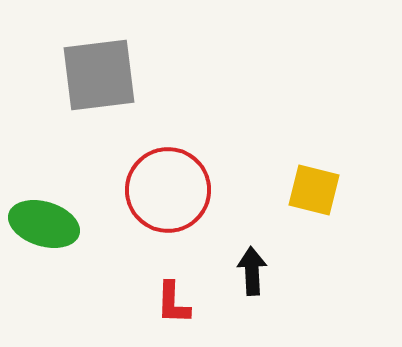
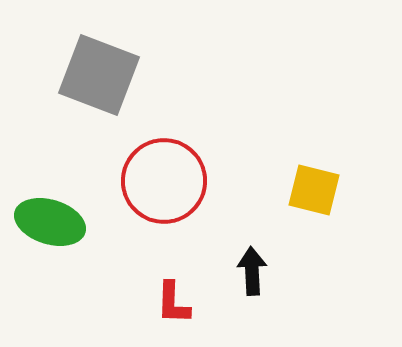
gray square: rotated 28 degrees clockwise
red circle: moved 4 px left, 9 px up
green ellipse: moved 6 px right, 2 px up
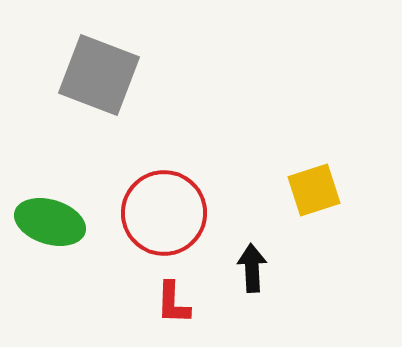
red circle: moved 32 px down
yellow square: rotated 32 degrees counterclockwise
black arrow: moved 3 px up
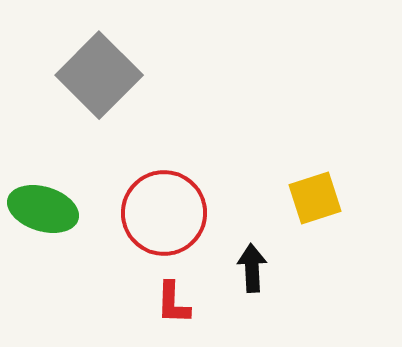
gray square: rotated 24 degrees clockwise
yellow square: moved 1 px right, 8 px down
green ellipse: moved 7 px left, 13 px up
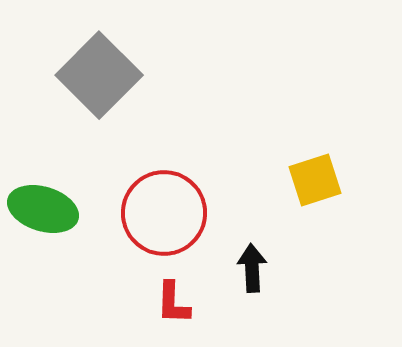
yellow square: moved 18 px up
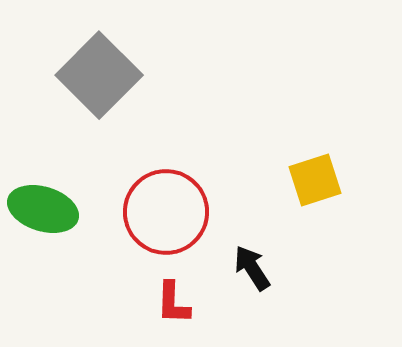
red circle: moved 2 px right, 1 px up
black arrow: rotated 30 degrees counterclockwise
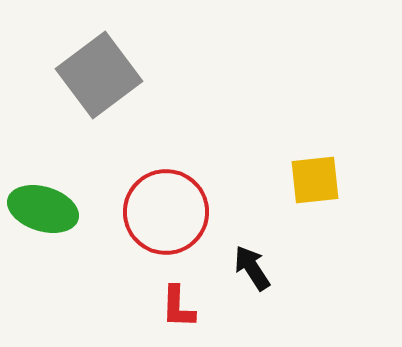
gray square: rotated 8 degrees clockwise
yellow square: rotated 12 degrees clockwise
red L-shape: moved 5 px right, 4 px down
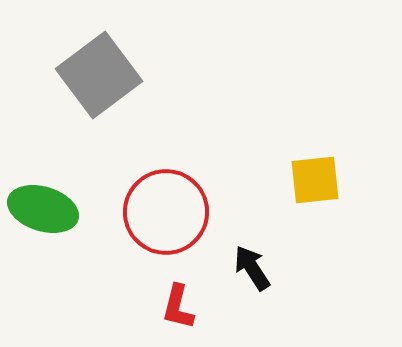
red L-shape: rotated 12 degrees clockwise
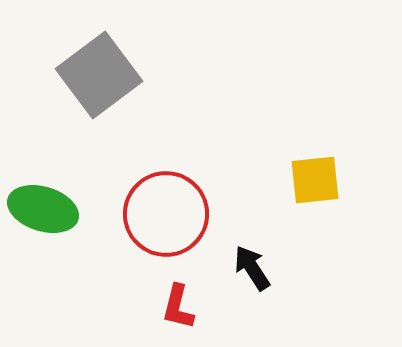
red circle: moved 2 px down
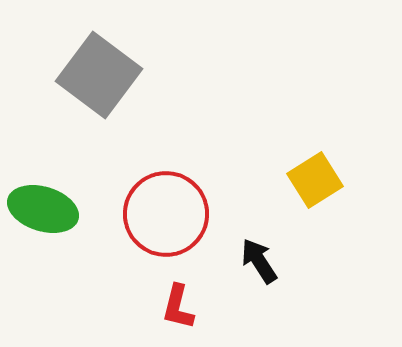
gray square: rotated 16 degrees counterclockwise
yellow square: rotated 26 degrees counterclockwise
black arrow: moved 7 px right, 7 px up
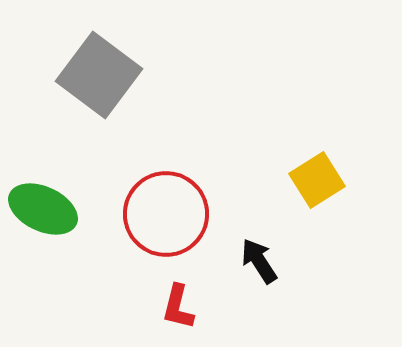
yellow square: moved 2 px right
green ellipse: rotated 8 degrees clockwise
